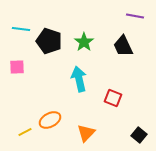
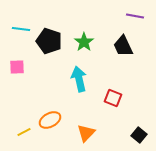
yellow line: moved 1 px left
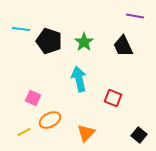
pink square: moved 16 px right, 31 px down; rotated 28 degrees clockwise
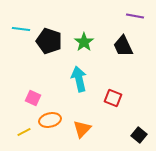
orange ellipse: rotated 15 degrees clockwise
orange triangle: moved 4 px left, 4 px up
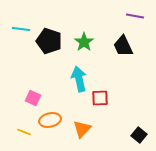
red square: moved 13 px left; rotated 24 degrees counterclockwise
yellow line: rotated 48 degrees clockwise
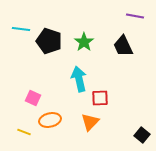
orange triangle: moved 8 px right, 7 px up
black square: moved 3 px right
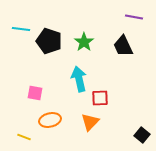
purple line: moved 1 px left, 1 px down
pink square: moved 2 px right, 5 px up; rotated 14 degrees counterclockwise
yellow line: moved 5 px down
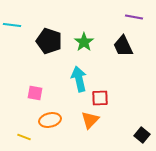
cyan line: moved 9 px left, 4 px up
orange triangle: moved 2 px up
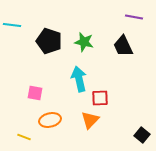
green star: rotated 24 degrees counterclockwise
